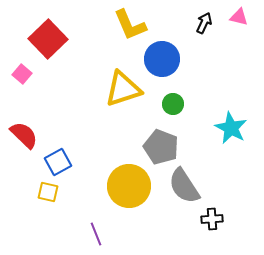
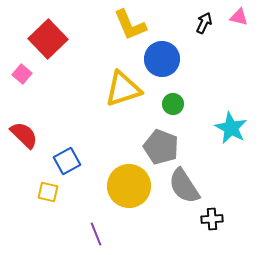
blue square: moved 9 px right, 1 px up
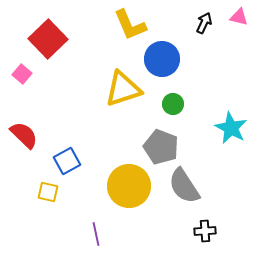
black cross: moved 7 px left, 12 px down
purple line: rotated 10 degrees clockwise
